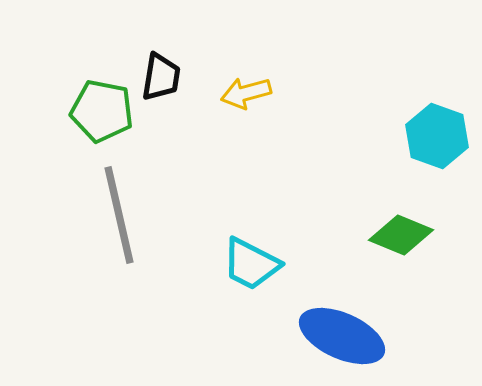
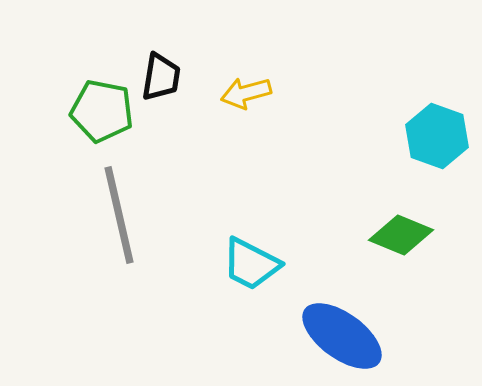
blue ellipse: rotated 12 degrees clockwise
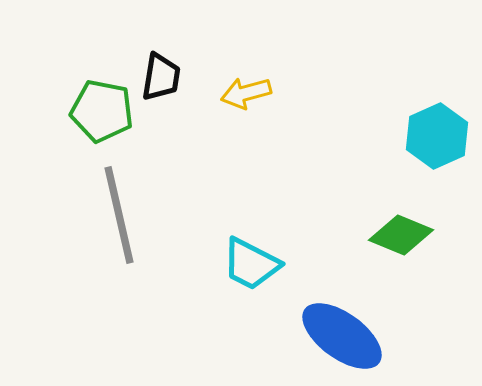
cyan hexagon: rotated 16 degrees clockwise
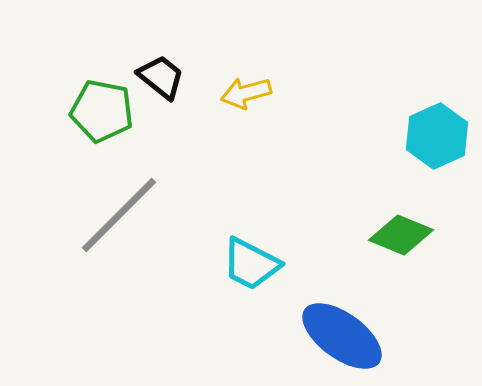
black trapezoid: rotated 60 degrees counterclockwise
gray line: rotated 58 degrees clockwise
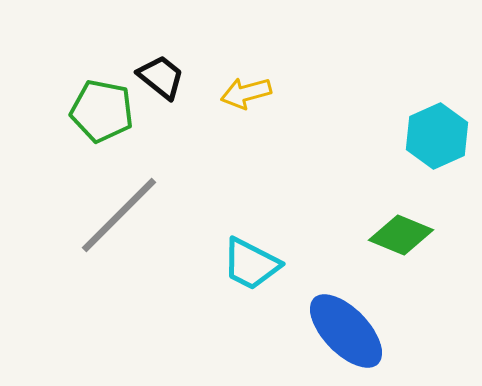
blue ellipse: moved 4 px right, 5 px up; rotated 10 degrees clockwise
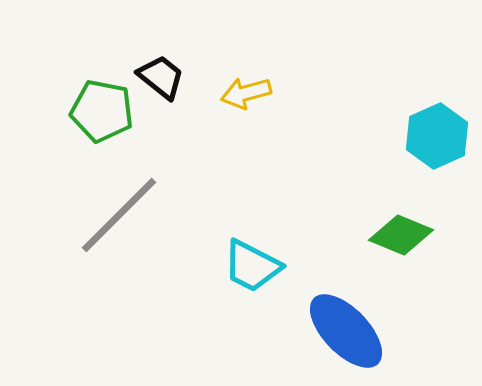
cyan trapezoid: moved 1 px right, 2 px down
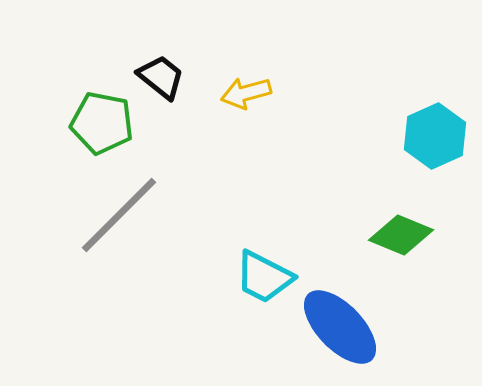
green pentagon: moved 12 px down
cyan hexagon: moved 2 px left
cyan trapezoid: moved 12 px right, 11 px down
blue ellipse: moved 6 px left, 4 px up
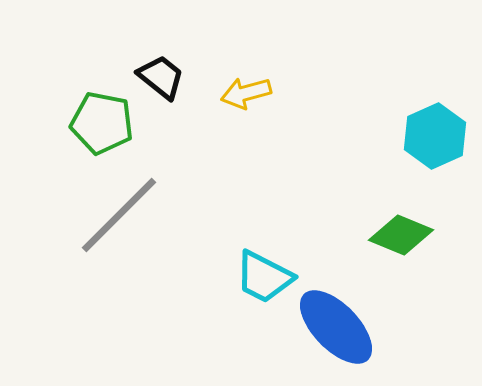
blue ellipse: moved 4 px left
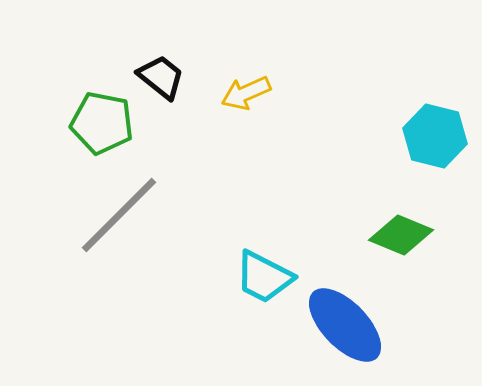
yellow arrow: rotated 9 degrees counterclockwise
cyan hexagon: rotated 22 degrees counterclockwise
blue ellipse: moved 9 px right, 2 px up
